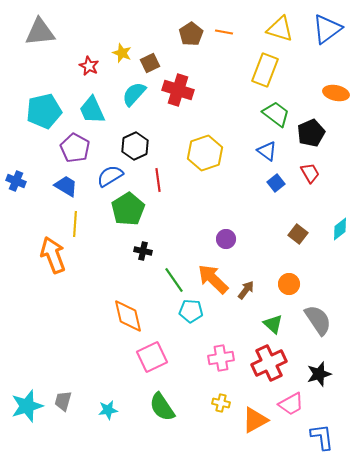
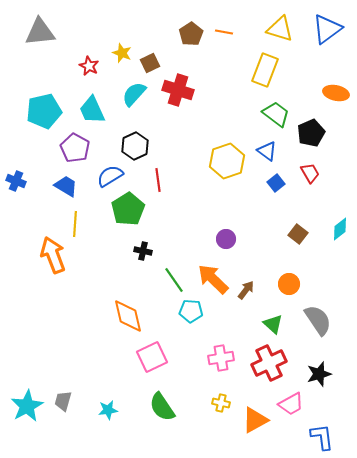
yellow hexagon at (205, 153): moved 22 px right, 8 px down
cyan star at (27, 406): rotated 12 degrees counterclockwise
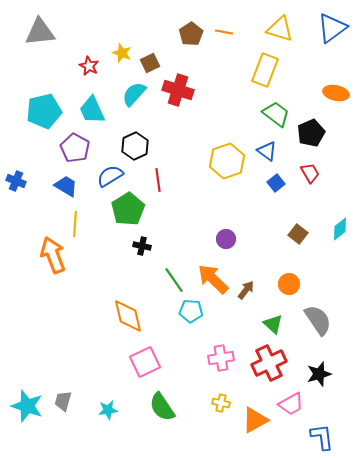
blue triangle at (327, 29): moved 5 px right, 1 px up
black cross at (143, 251): moved 1 px left, 5 px up
pink square at (152, 357): moved 7 px left, 5 px down
cyan star at (27, 406): rotated 24 degrees counterclockwise
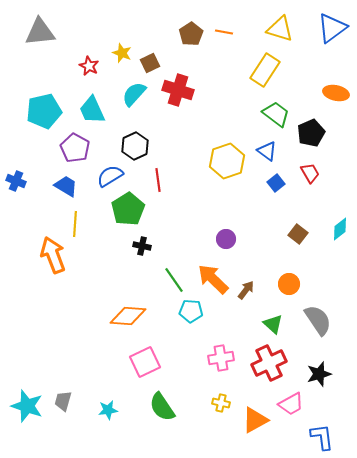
yellow rectangle at (265, 70): rotated 12 degrees clockwise
orange diamond at (128, 316): rotated 72 degrees counterclockwise
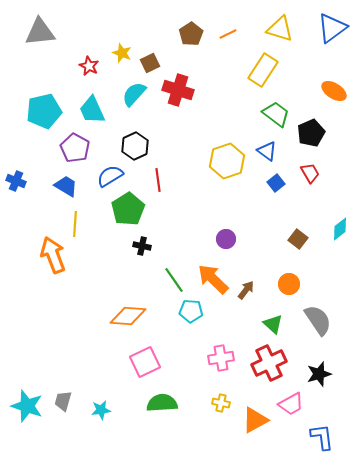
orange line at (224, 32): moved 4 px right, 2 px down; rotated 36 degrees counterclockwise
yellow rectangle at (265, 70): moved 2 px left
orange ellipse at (336, 93): moved 2 px left, 2 px up; rotated 20 degrees clockwise
brown square at (298, 234): moved 5 px down
green semicircle at (162, 407): moved 4 px up; rotated 120 degrees clockwise
cyan star at (108, 410): moved 7 px left
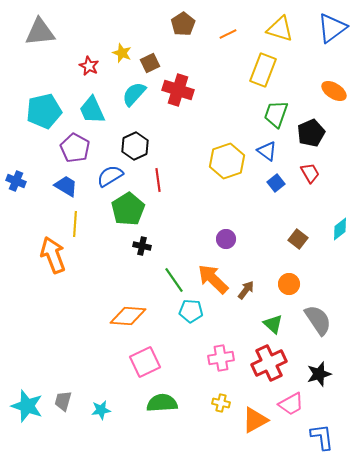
brown pentagon at (191, 34): moved 8 px left, 10 px up
yellow rectangle at (263, 70): rotated 12 degrees counterclockwise
green trapezoid at (276, 114): rotated 108 degrees counterclockwise
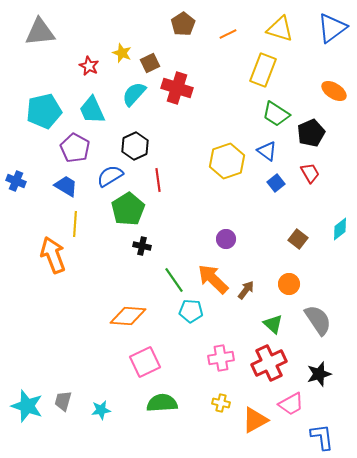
red cross at (178, 90): moved 1 px left, 2 px up
green trapezoid at (276, 114): rotated 76 degrees counterclockwise
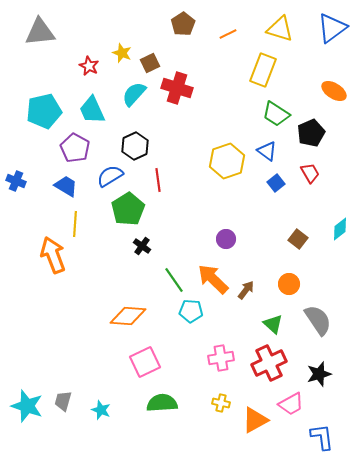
black cross at (142, 246): rotated 24 degrees clockwise
cyan star at (101, 410): rotated 30 degrees clockwise
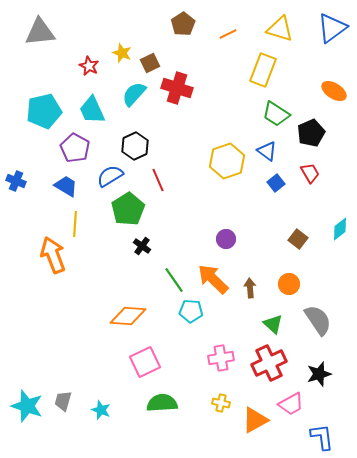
red line at (158, 180): rotated 15 degrees counterclockwise
brown arrow at (246, 290): moved 4 px right, 2 px up; rotated 42 degrees counterclockwise
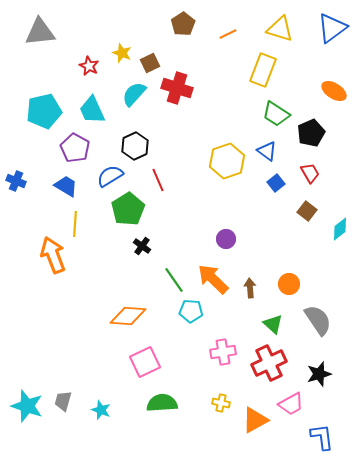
brown square at (298, 239): moved 9 px right, 28 px up
pink cross at (221, 358): moved 2 px right, 6 px up
